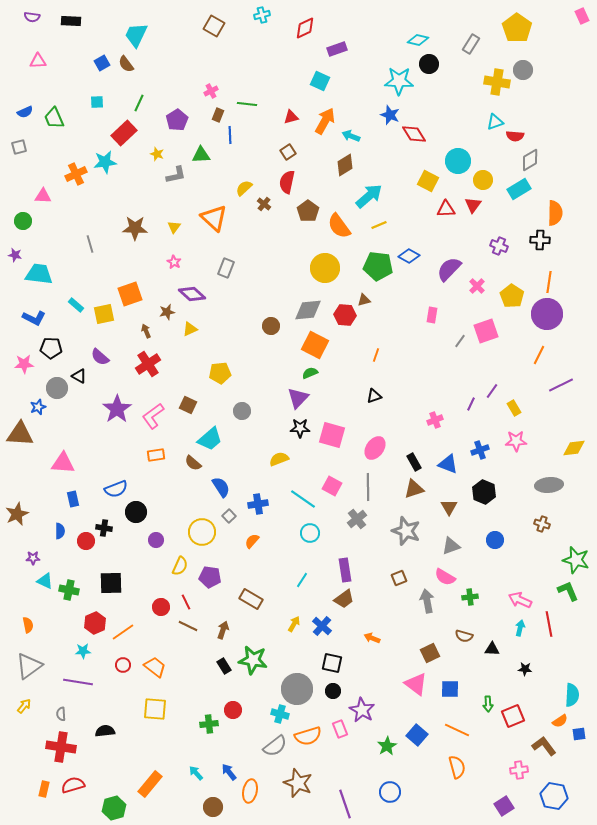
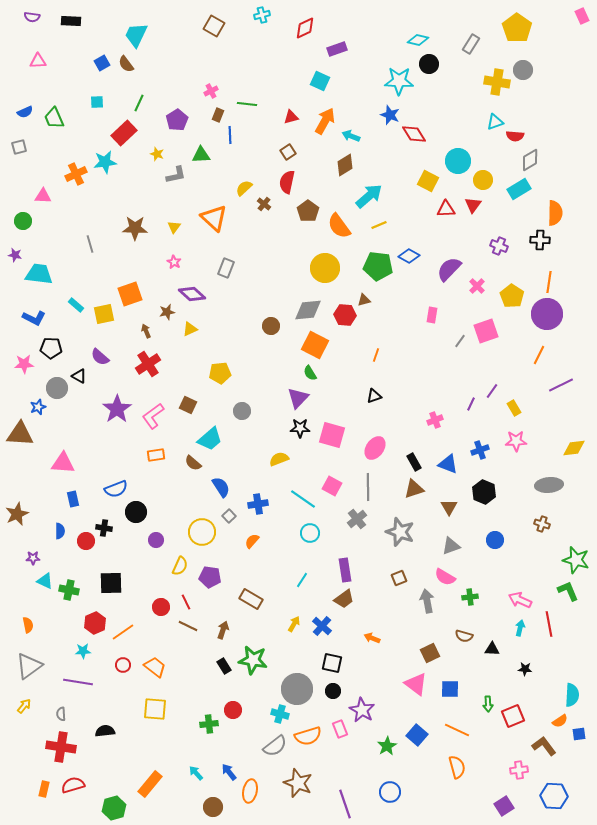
green semicircle at (310, 373): rotated 98 degrees counterclockwise
gray star at (406, 531): moved 6 px left, 1 px down
blue hexagon at (554, 796): rotated 8 degrees counterclockwise
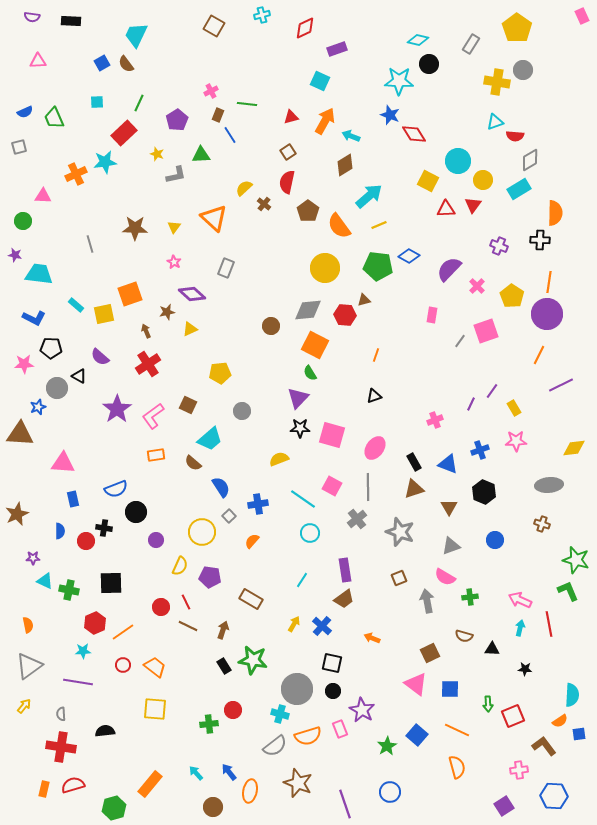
blue line at (230, 135): rotated 30 degrees counterclockwise
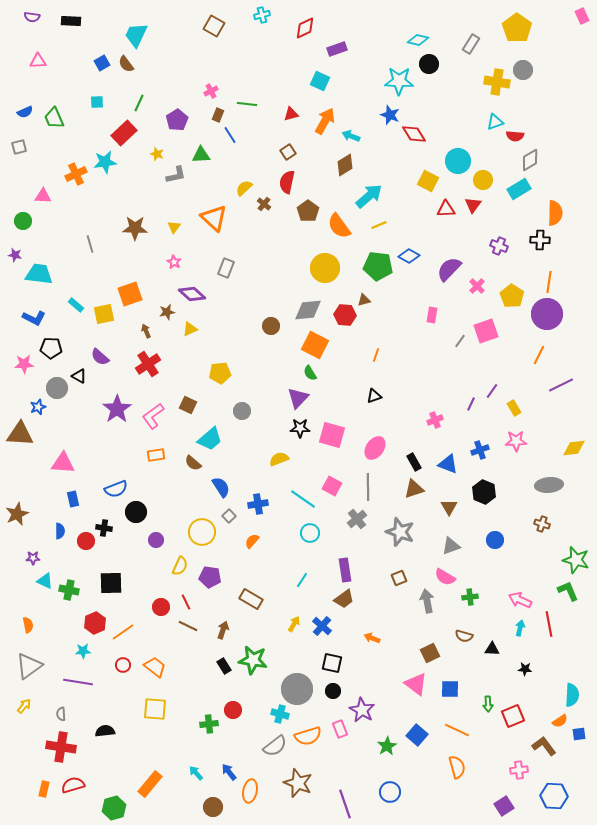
red triangle at (291, 117): moved 3 px up
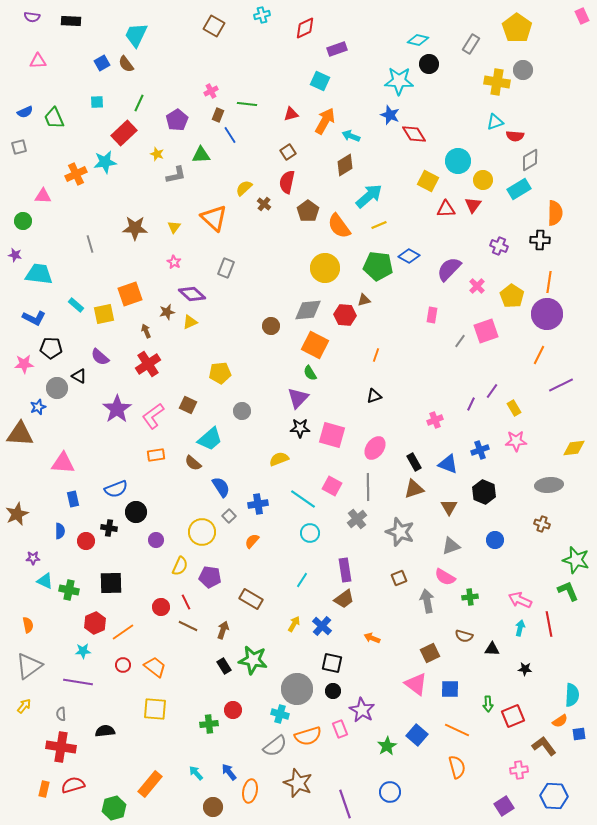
yellow triangle at (190, 329): moved 7 px up
black cross at (104, 528): moved 5 px right
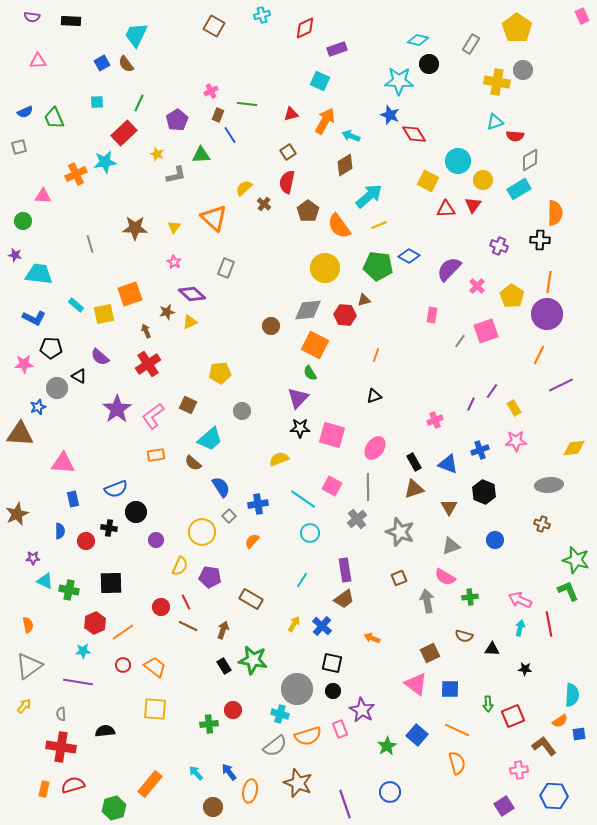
orange semicircle at (457, 767): moved 4 px up
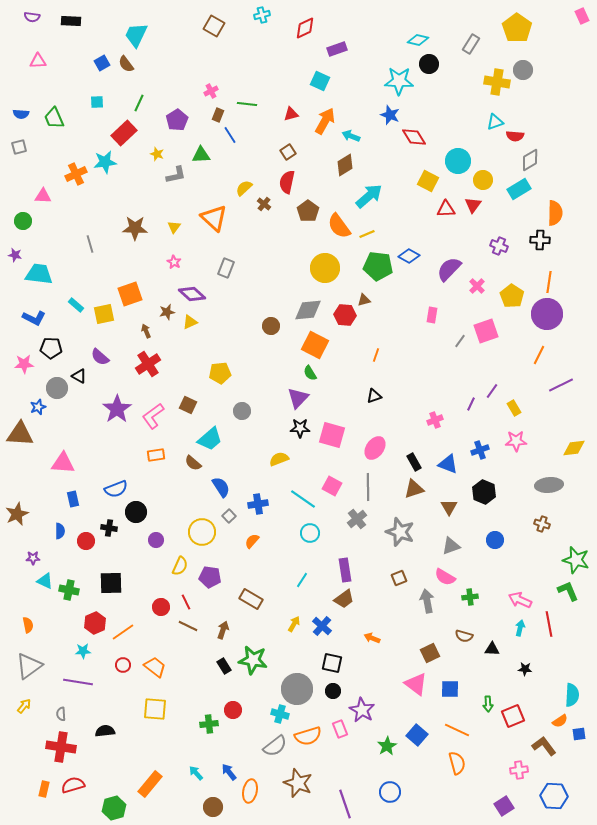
blue semicircle at (25, 112): moved 4 px left, 2 px down; rotated 28 degrees clockwise
red diamond at (414, 134): moved 3 px down
yellow line at (379, 225): moved 12 px left, 9 px down
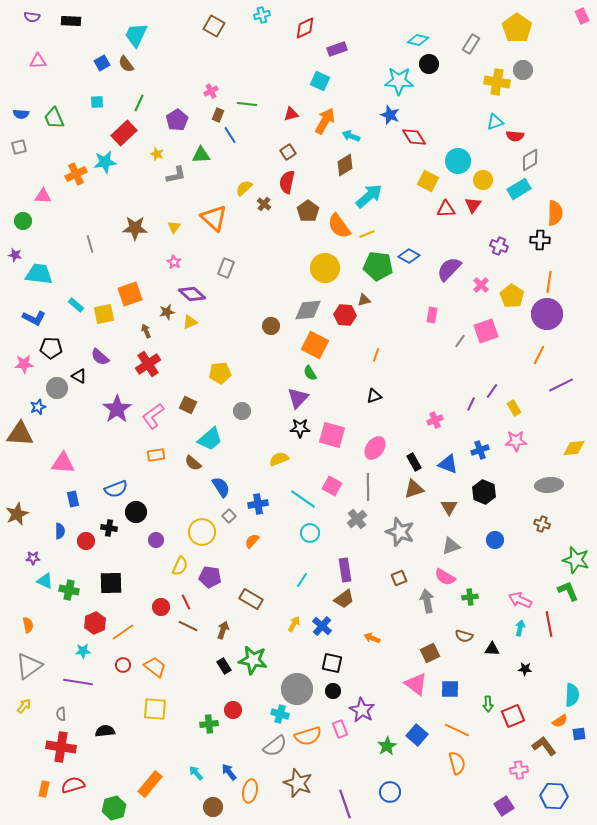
pink cross at (477, 286): moved 4 px right, 1 px up
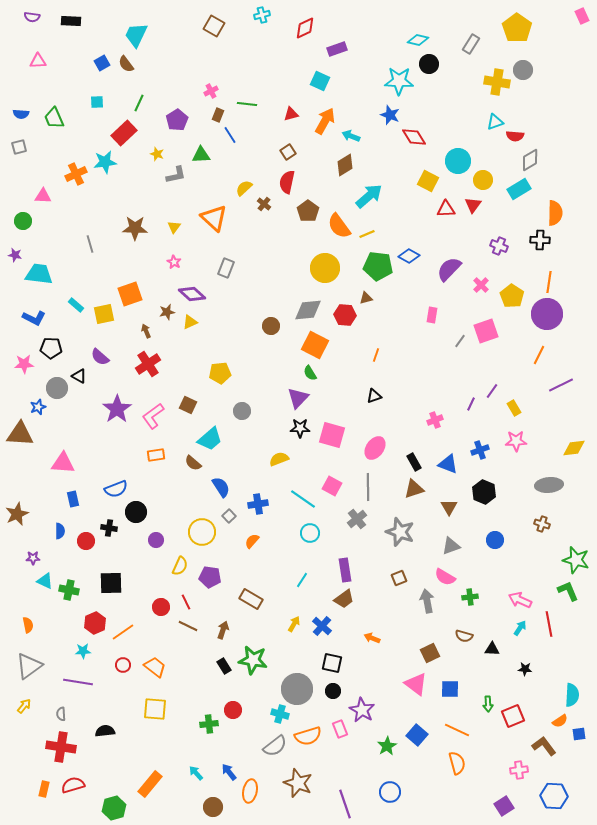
brown triangle at (364, 300): moved 2 px right, 2 px up
cyan arrow at (520, 628): rotated 21 degrees clockwise
